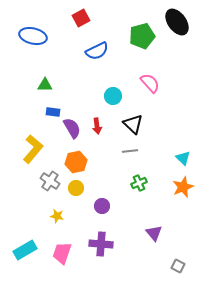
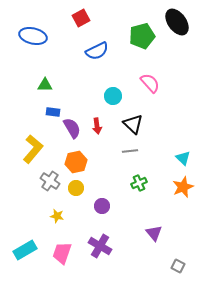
purple cross: moved 1 px left, 2 px down; rotated 25 degrees clockwise
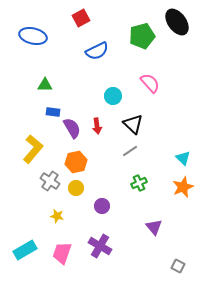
gray line: rotated 28 degrees counterclockwise
purple triangle: moved 6 px up
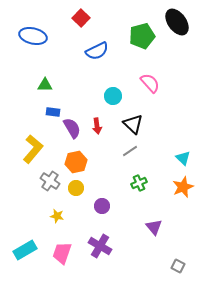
red square: rotated 18 degrees counterclockwise
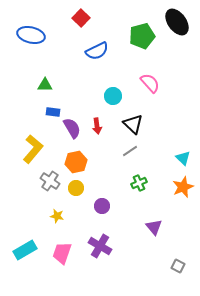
blue ellipse: moved 2 px left, 1 px up
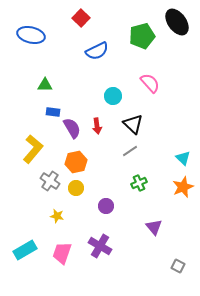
purple circle: moved 4 px right
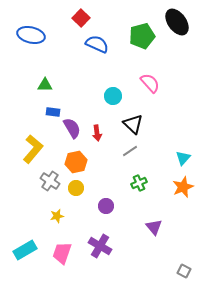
blue semicircle: moved 7 px up; rotated 130 degrees counterclockwise
red arrow: moved 7 px down
cyan triangle: rotated 28 degrees clockwise
yellow star: rotated 24 degrees counterclockwise
gray square: moved 6 px right, 5 px down
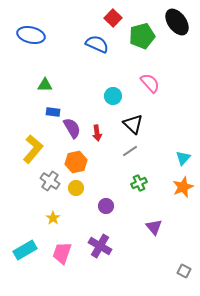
red square: moved 32 px right
yellow star: moved 4 px left, 2 px down; rotated 24 degrees counterclockwise
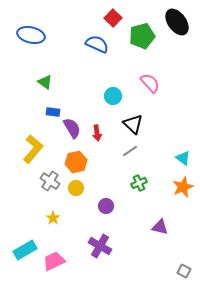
green triangle: moved 3 px up; rotated 35 degrees clockwise
cyan triangle: rotated 35 degrees counterclockwise
purple triangle: moved 6 px right; rotated 36 degrees counterclockwise
pink trapezoid: moved 8 px left, 8 px down; rotated 45 degrees clockwise
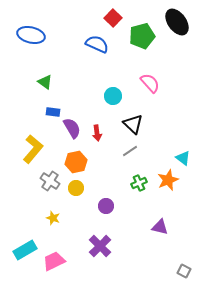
orange star: moved 15 px left, 7 px up
yellow star: rotated 16 degrees counterclockwise
purple cross: rotated 15 degrees clockwise
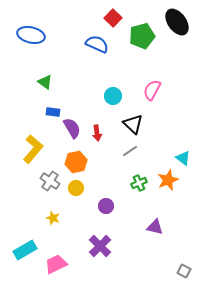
pink semicircle: moved 2 px right, 7 px down; rotated 110 degrees counterclockwise
purple triangle: moved 5 px left
pink trapezoid: moved 2 px right, 3 px down
